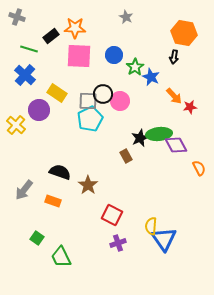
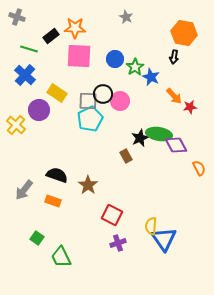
blue circle: moved 1 px right, 4 px down
green ellipse: rotated 15 degrees clockwise
black semicircle: moved 3 px left, 3 px down
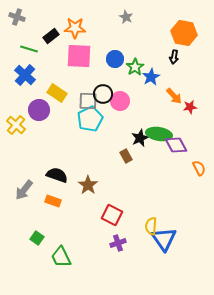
blue star: rotated 18 degrees clockwise
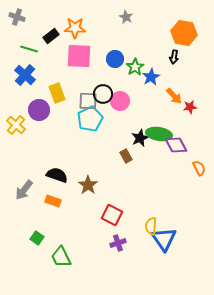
yellow rectangle: rotated 36 degrees clockwise
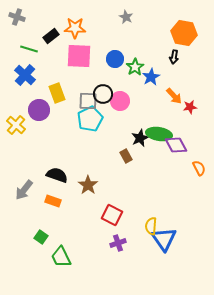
green square: moved 4 px right, 1 px up
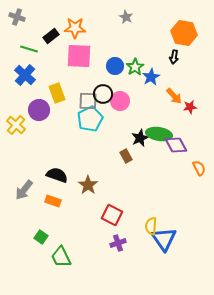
blue circle: moved 7 px down
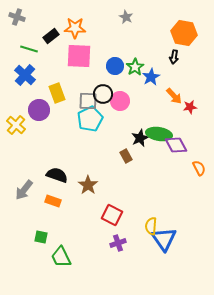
green square: rotated 24 degrees counterclockwise
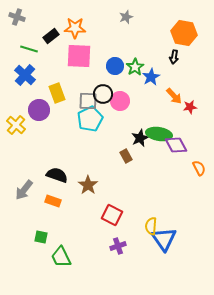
gray star: rotated 24 degrees clockwise
purple cross: moved 3 px down
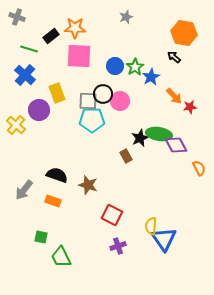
black arrow: rotated 120 degrees clockwise
cyan pentagon: moved 2 px right, 1 px down; rotated 25 degrees clockwise
brown star: rotated 18 degrees counterclockwise
